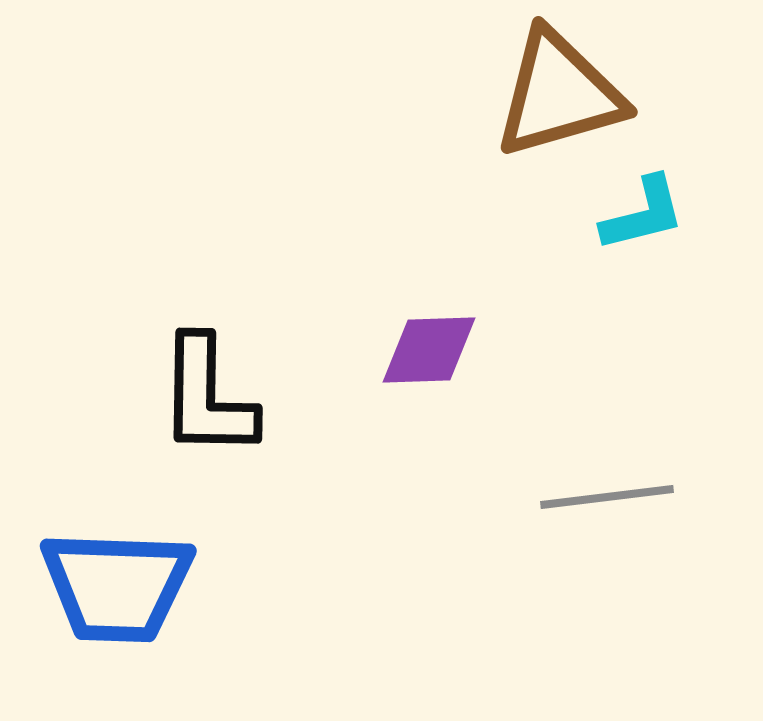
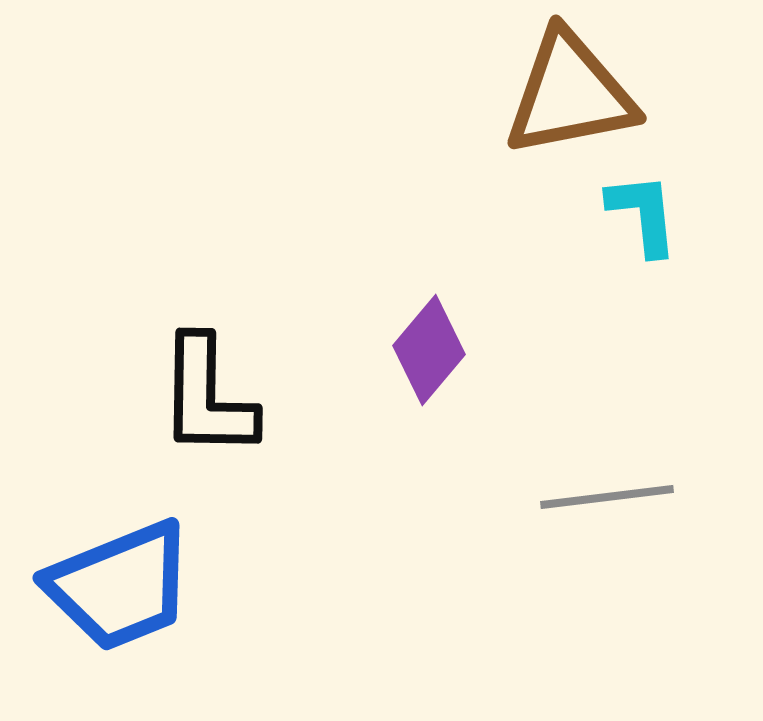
brown triangle: moved 11 px right; rotated 5 degrees clockwise
cyan L-shape: rotated 82 degrees counterclockwise
purple diamond: rotated 48 degrees counterclockwise
blue trapezoid: moved 3 px right; rotated 24 degrees counterclockwise
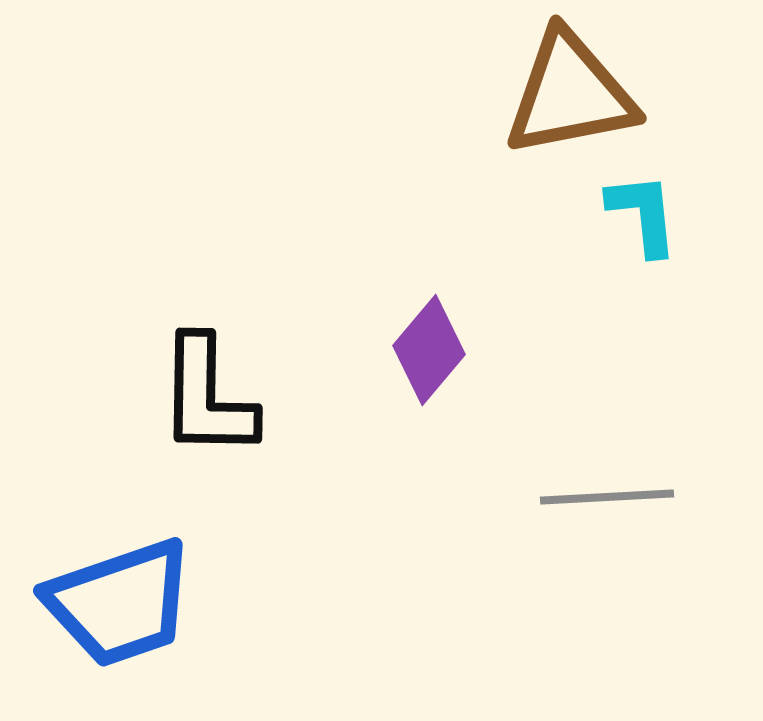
gray line: rotated 4 degrees clockwise
blue trapezoid: moved 17 px down; rotated 3 degrees clockwise
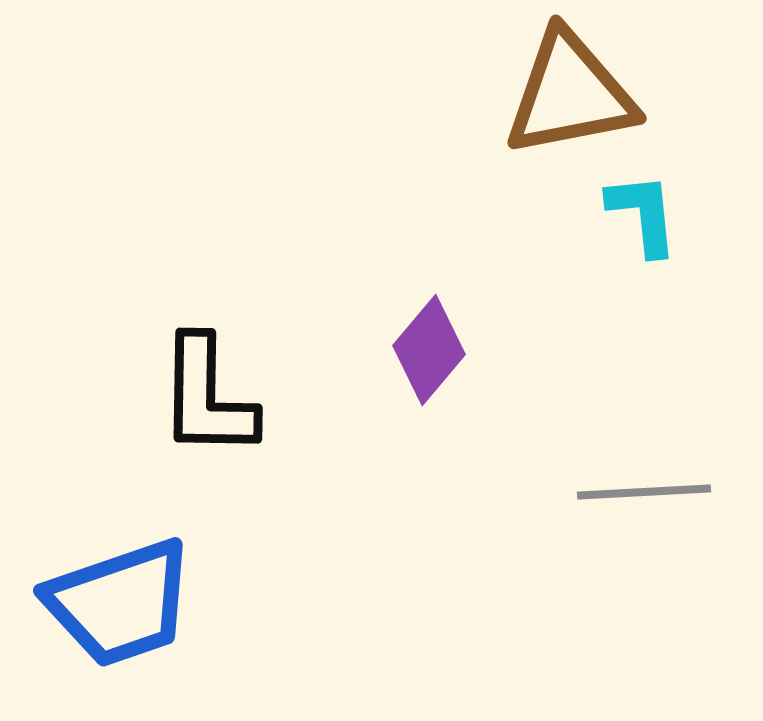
gray line: moved 37 px right, 5 px up
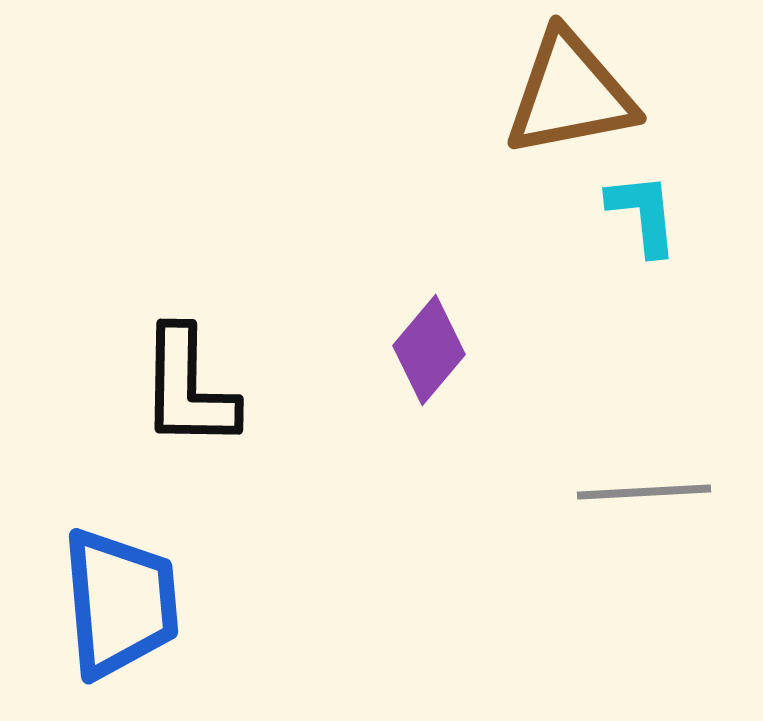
black L-shape: moved 19 px left, 9 px up
blue trapezoid: rotated 76 degrees counterclockwise
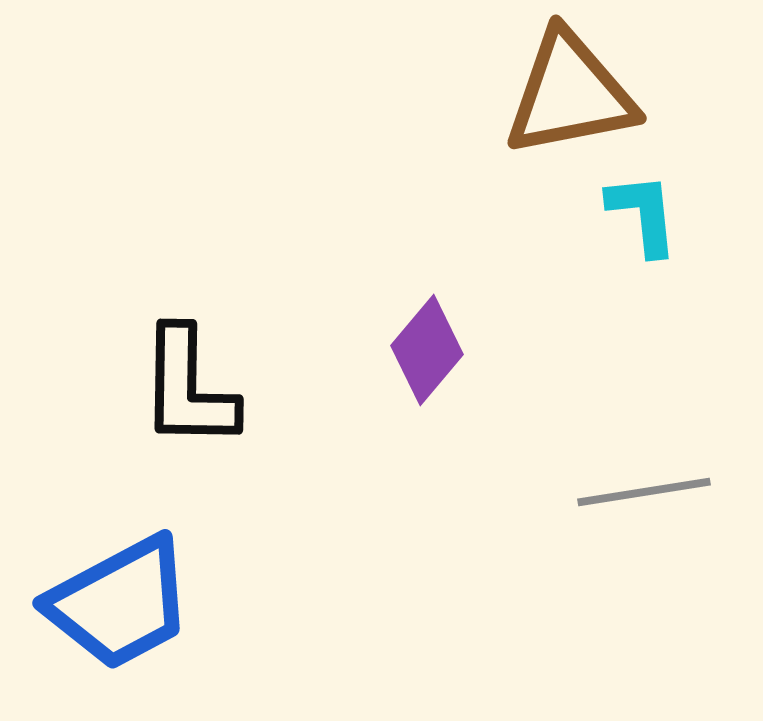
purple diamond: moved 2 px left
gray line: rotated 6 degrees counterclockwise
blue trapezoid: rotated 67 degrees clockwise
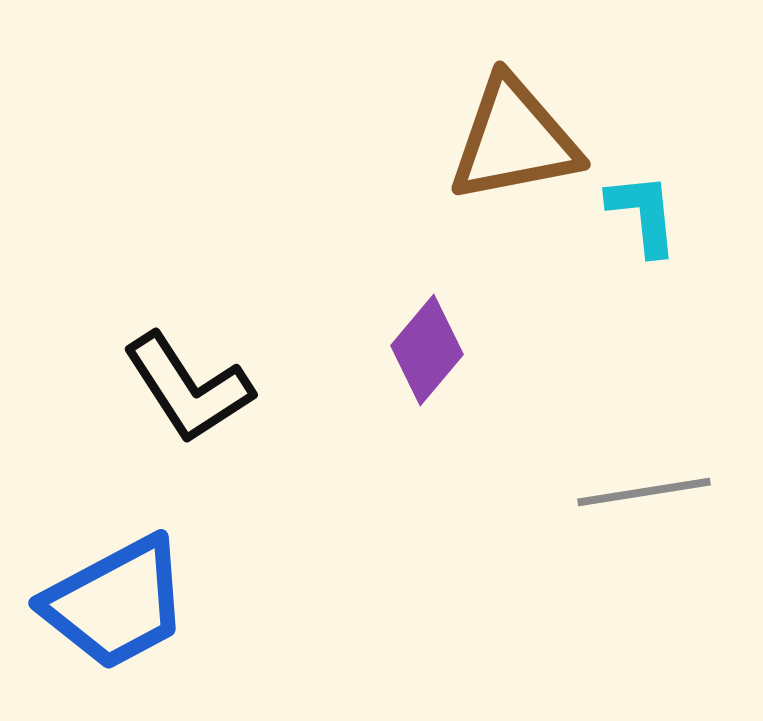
brown triangle: moved 56 px left, 46 px down
black L-shape: rotated 34 degrees counterclockwise
blue trapezoid: moved 4 px left
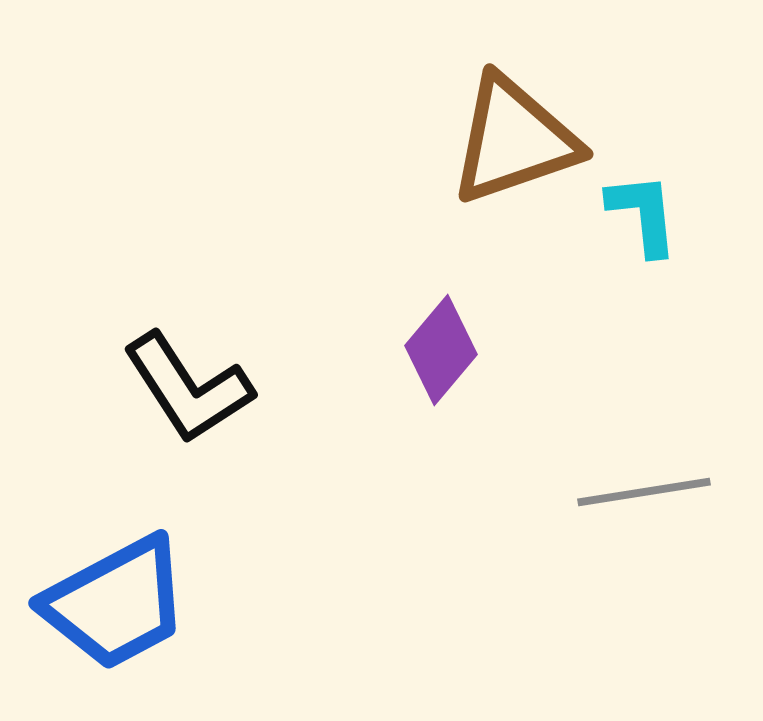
brown triangle: rotated 8 degrees counterclockwise
purple diamond: moved 14 px right
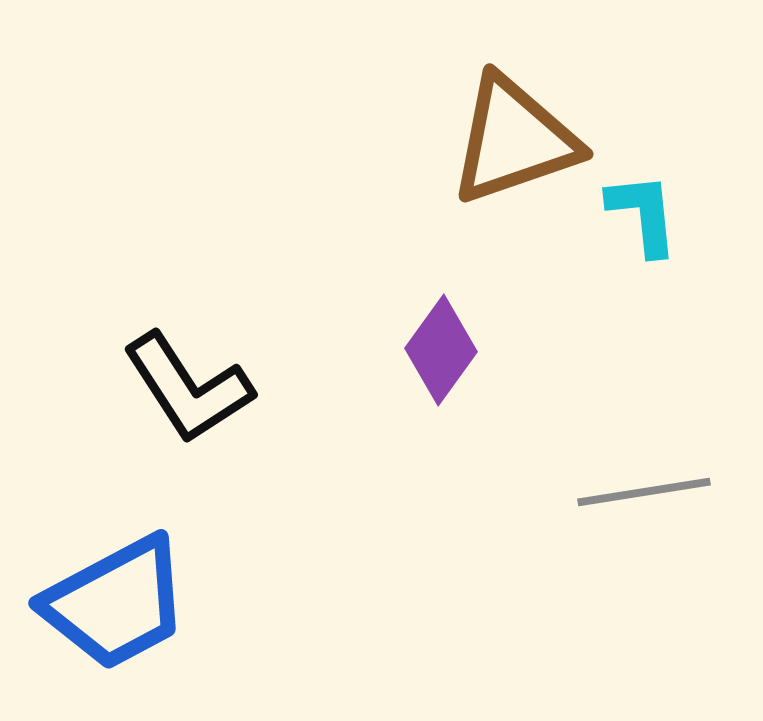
purple diamond: rotated 4 degrees counterclockwise
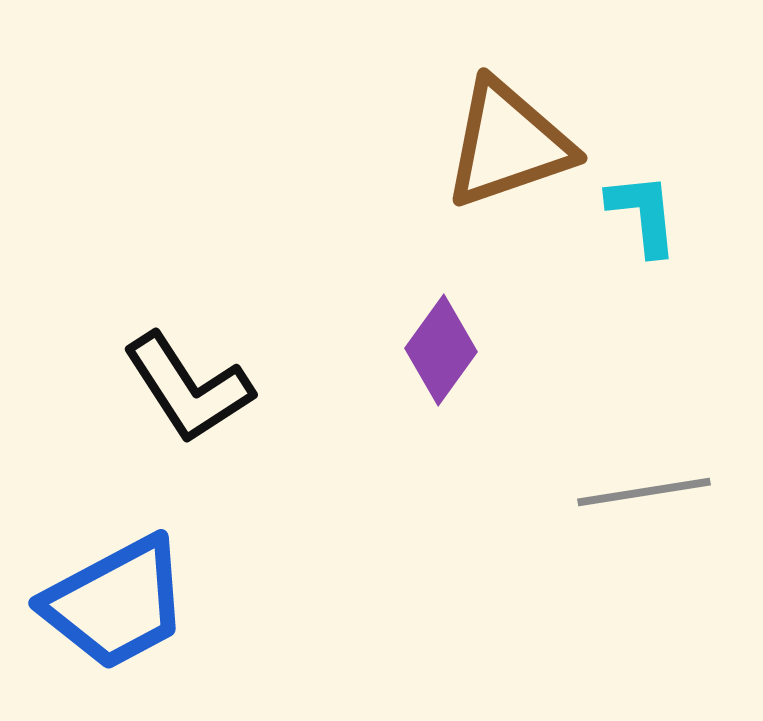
brown triangle: moved 6 px left, 4 px down
